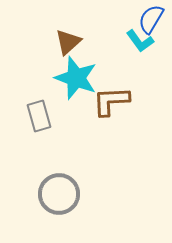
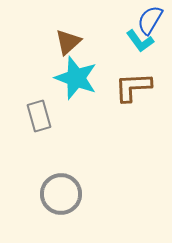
blue semicircle: moved 1 px left, 1 px down
brown L-shape: moved 22 px right, 14 px up
gray circle: moved 2 px right
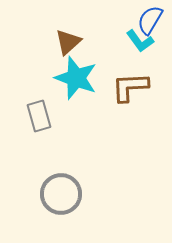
brown L-shape: moved 3 px left
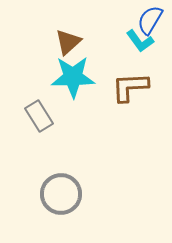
cyan star: moved 3 px left, 1 px up; rotated 21 degrees counterclockwise
gray rectangle: rotated 16 degrees counterclockwise
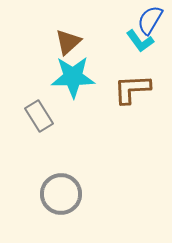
brown L-shape: moved 2 px right, 2 px down
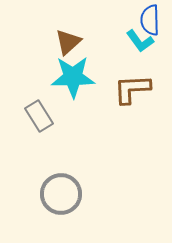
blue semicircle: rotated 32 degrees counterclockwise
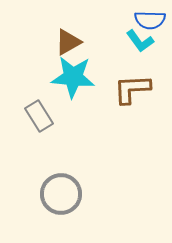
blue semicircle: rotated 88 degrees counterclockwise
brown triangle: rotated 12 degrees clockwise
cyan star: rotated 6 degrees clockwise
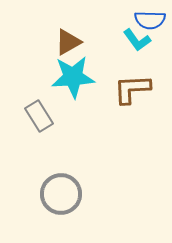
cyan L-shape: moved 3 px left, 1 px up
cyan star: rotated 9 degrees counterclockwise
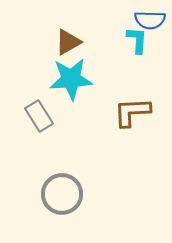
cyan L-shape: rotated 140 degrees counterclockwise
cyan star: moved 2 px left, 2 px down
brown L-shape: moved 23 px down
gray circle: moved 1 px right
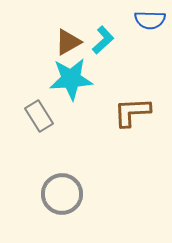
cyan L-shape: moved 34 px left; rotated 44 degrees clockwise
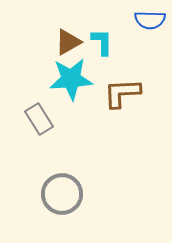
cyan L-shape: moved 1 px left, 2 px down; rotated 48 degrees counterclockwise
brown L-shape: moved 10 px left, 19 px up
gray rectangle: moved 3 px down
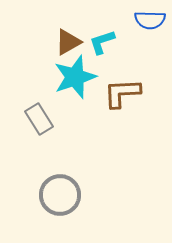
cyan L-shape: rotated 108 degrees counterclockwise
cyan star: moved 4 px right, 2 px up; rotated 15 degrees counterclockwise
gray circle: moved 2 px left, 1 px down
